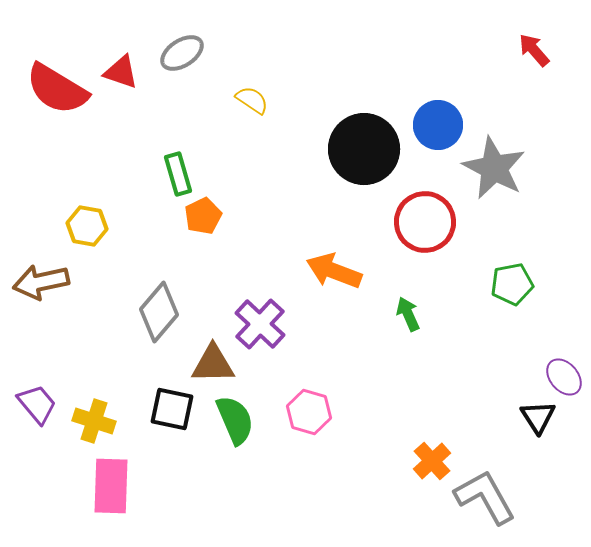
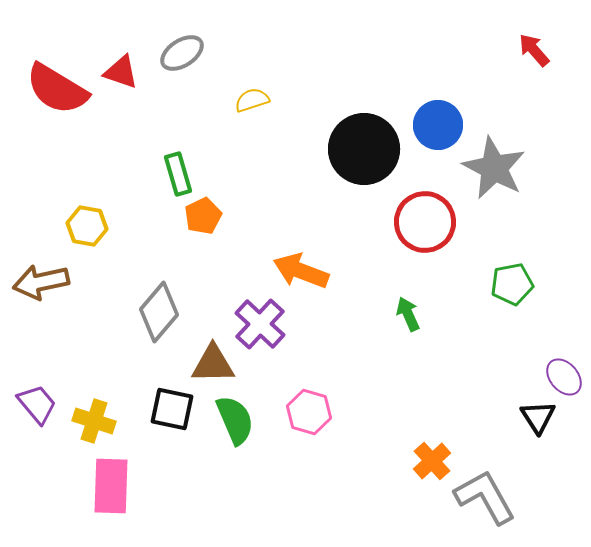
yellow semicircle: rotated 52 degrees counterclockwise
orange arrow: moved 33 px left
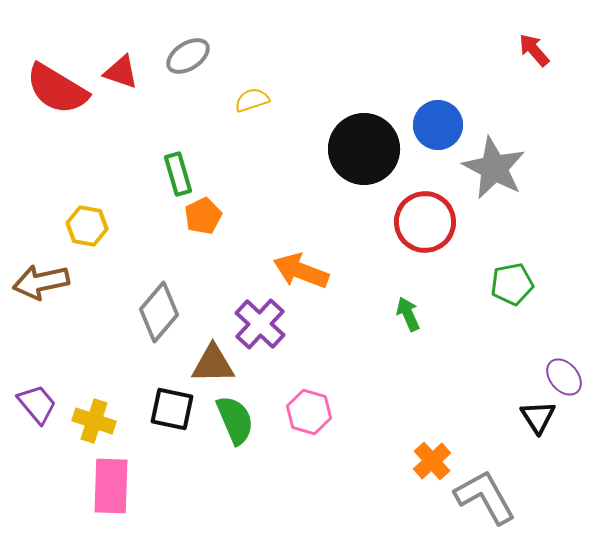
gray ellipse: moved 6 px right, 3 px down
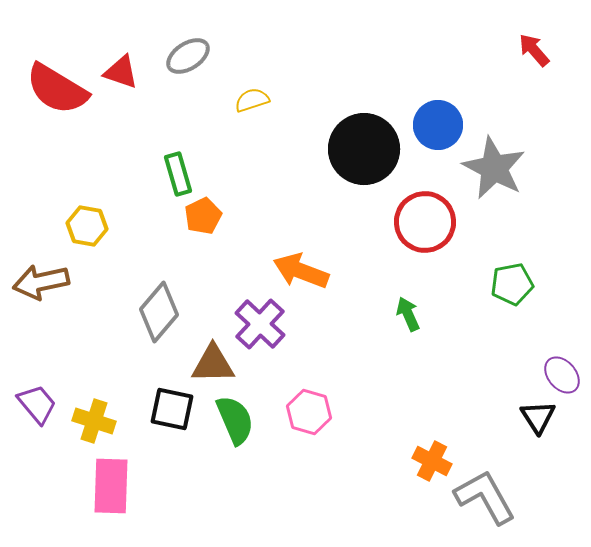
purple ellipse: moved 2 px left, 2 px up
orange cross: rotated 21 degrees counterclockwise
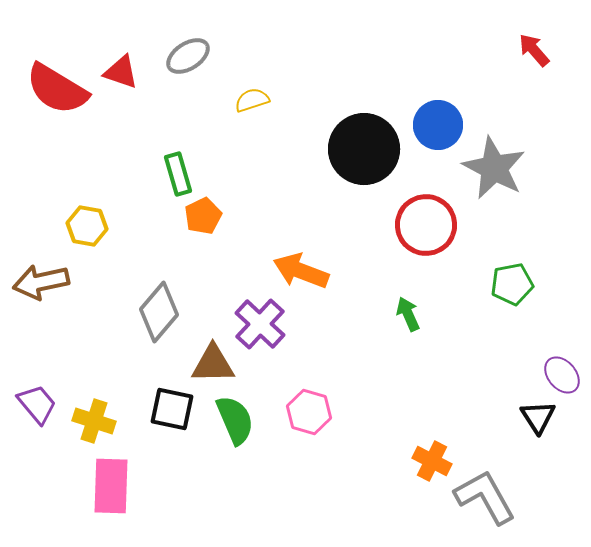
red circle: moved 1 px right, 3 px down
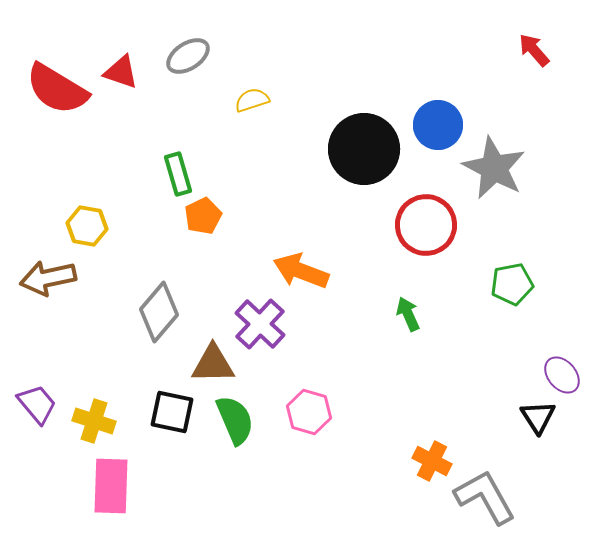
brown arrow: moved 7 px right, 4 px up
black square: moved 3 px down
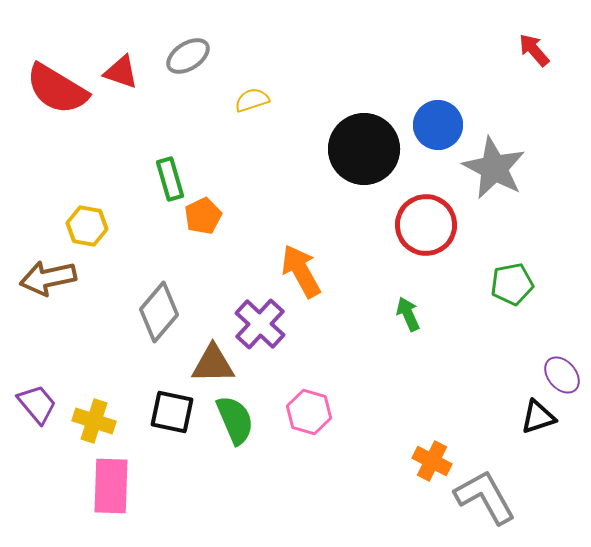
green rectangle: moved 8 px left, 5 px down
orange arrow: rotated 40 degrees clockwise
black triangle: rotated 45 degrees clockwise
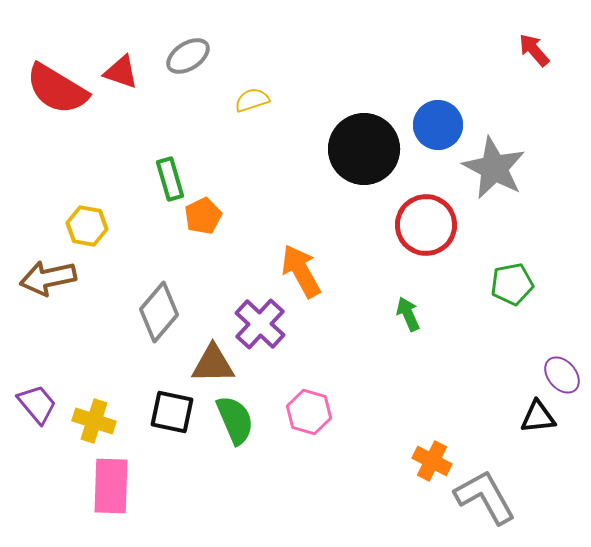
black triangle: rotated 12 degrees clockwise
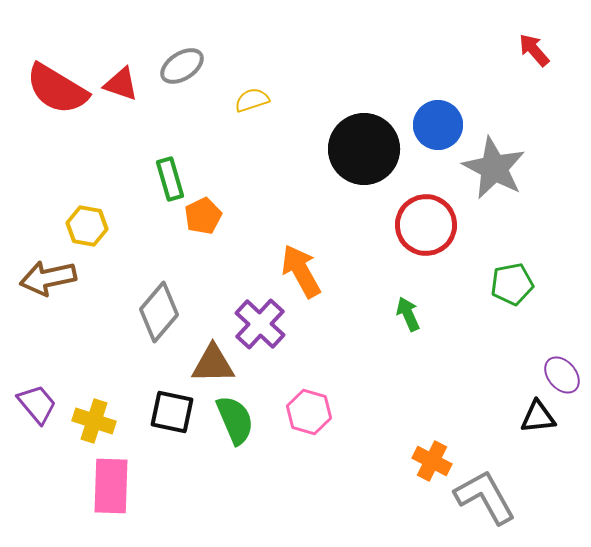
gray ellipse: moved 6 px left, 10 px down
red triangle: moved 12 px down
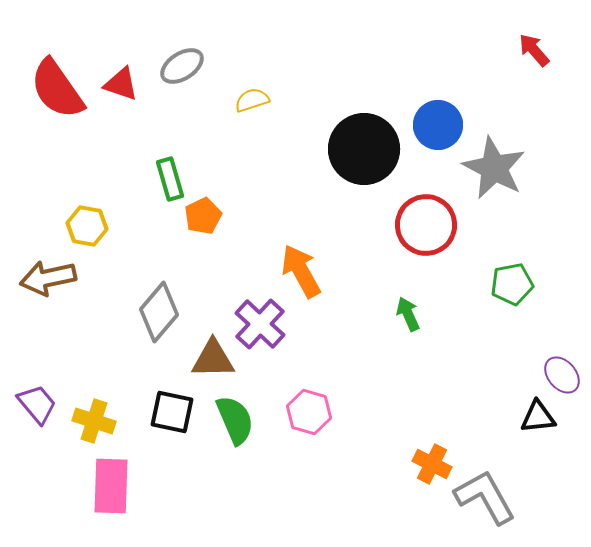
red semicircle: rotated 24 degrees clockwise
brown triangle: moved 5 px up
orange cross: moved 3 px down
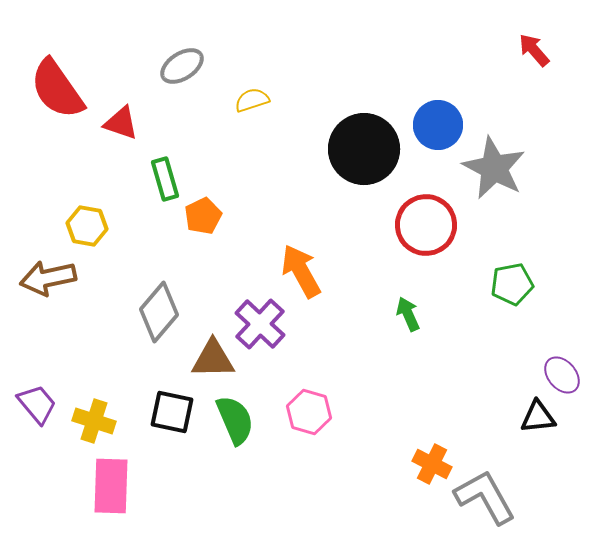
red triangle: moved 39 px down
green rectangle: moved 5 px left
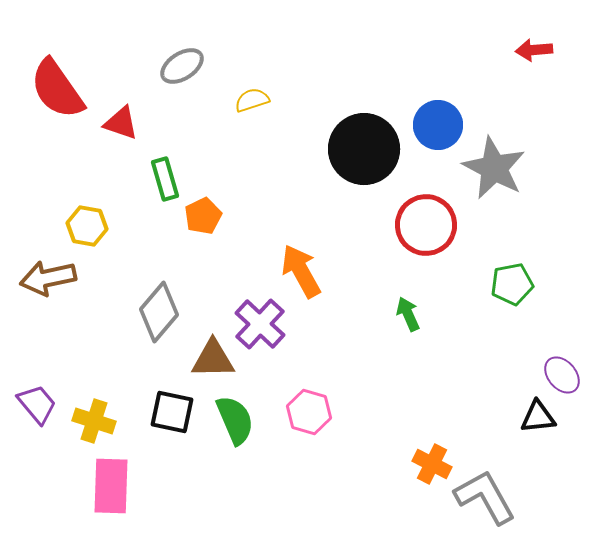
red arrow: rotated 54 degrees counterclockwise
